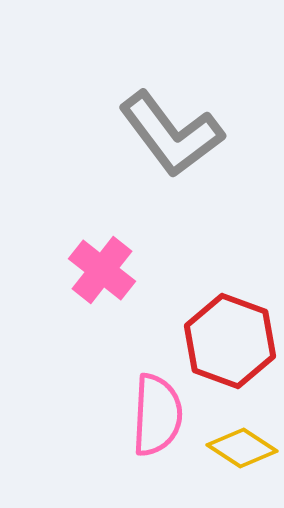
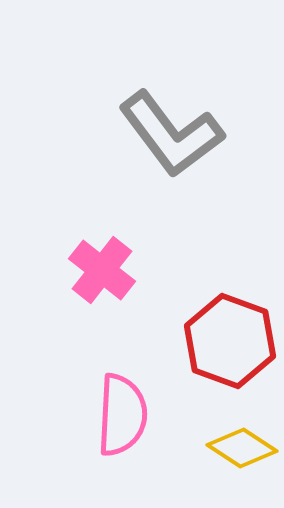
pink semicircle: moved 35 px left
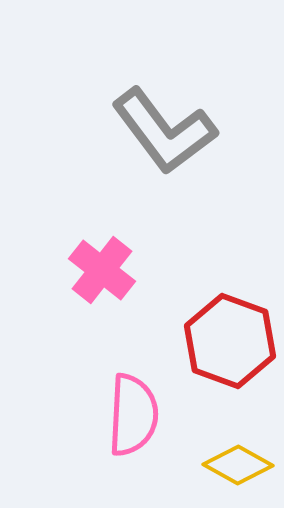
gray L-shape: moved 7 px left, 3 px up
pink semicircle: moved 11 px right
yellow diamond: moved 4 px left, 17 px down; rotated 4 degrees counterclockwise
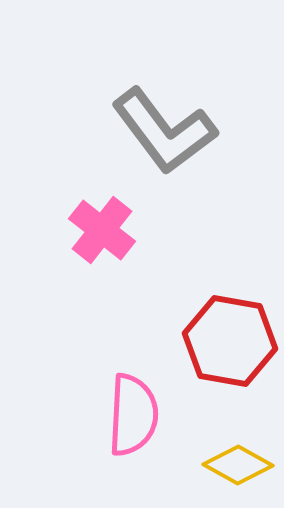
pink cross: moved 40 px up
red hexagon: rotated 10 degrees counterclockwise
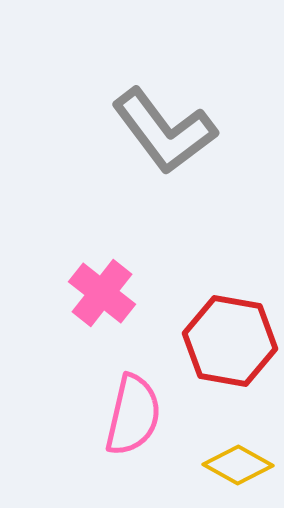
pink cross: moved 63 px down
pink semicircle: rotated 10 degrees clockwise
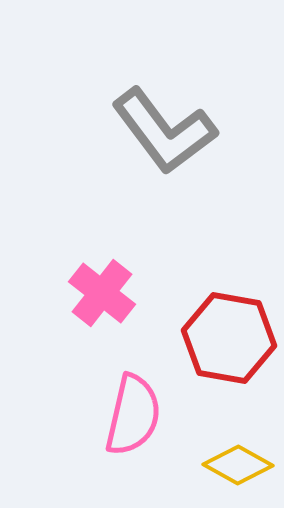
red hexagon: moved 1 px left, 3 px up
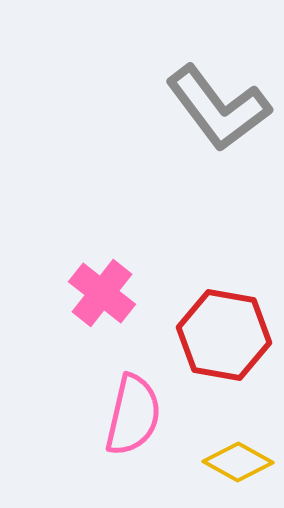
gray L-shape: moved 54 px right, 23 px up
red hexagon: moved 5 px left, 3 px up
yellow diamond: moved 3 px up
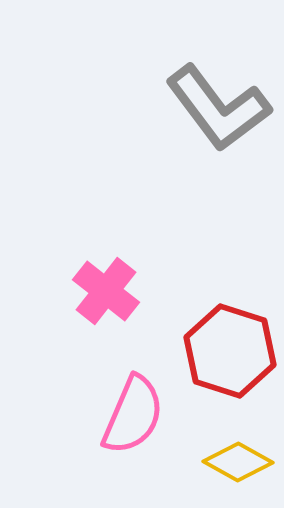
pink cross: moved 4 px right, 2 px up
red hexagon: moved 6 px right, 16 px down; rotated 8 degrees clockwise
pink semicircle: rotated 10 degrees clockwise
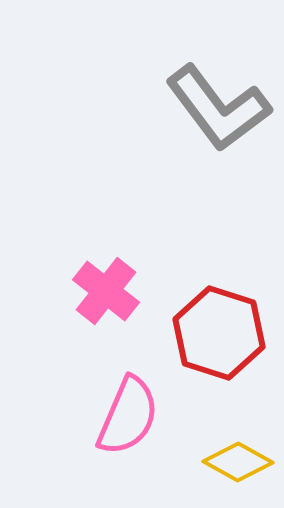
red hexagon: moved 11 px left, 18 px up
pink semicircle: moved 5 px left, 1 px down
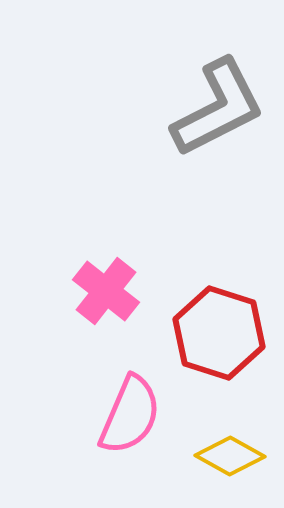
gray L-shape: rotated 80 degrees counterclockwise
pink semicircle: moved 2 px right, 1 px up
yellow diamond: moved 8 px left, 6 px up
